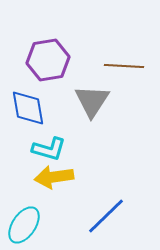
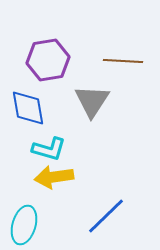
brown line: moved 1 px left, 5 px up
cyan ellipse: rotated 18 degrees counterclockwise
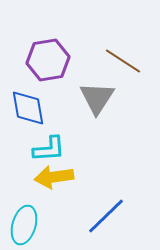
brown line: rotated 30 degrees clockwise
gray triangle: moved 5 px right, 3 px up
cyan L-shape: rotated 20 degrees counterclockwise
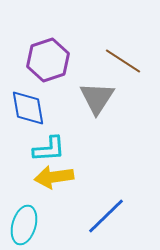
purple hexagon: rotated 9 degrees counterclockwise
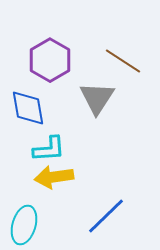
purple hexagon: moved 2 px right; rotated 12 degrees counterclockwise
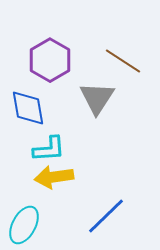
cyan ellipse: rotated 12 degrees clockwise
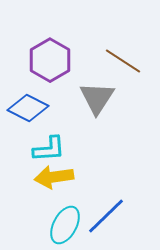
blue diamond: rotated 54 degrees counterclockwise
cyan ellipse: moved 41 px right
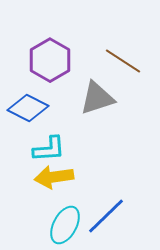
gray triangle: rotated 39 degrees clockwise
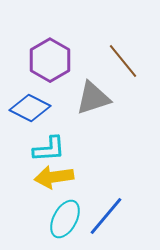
brown line: rotated 18 degrees clockwise
gray triangle: moved 4 px left
blue diamond: moved 2 px right
blue line: rotated 6 degrees counterclockwise
cyan ellipse: moved 6 px up
